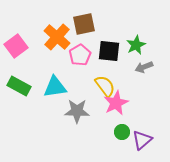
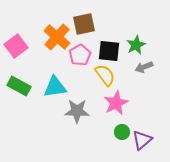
yellow semicircle: moved 11 px up
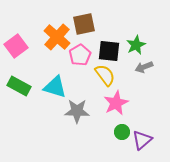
cyan triangle: rotated 25 degrees clockwise
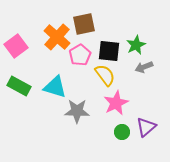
purple triangle: moved 4 px right, 13 px up
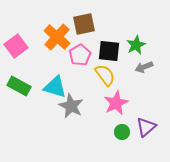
gray star: moved 6 px left, 5 px up; rotated 25 degrees clockwise
